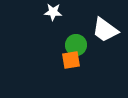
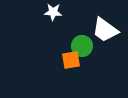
green circle: moved 6 px right, 1 px down
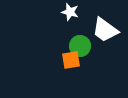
white star: moved 17 px right; rotated 12 degrees clockwise
green circle: moved 2 px left
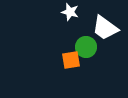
white trapezoid: moved 2 px up
green circle: moved 6 px right, 1 px down
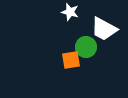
white trapezoid: moved 1 px left, 1 px down; rotated 8 degrees counterclockwise
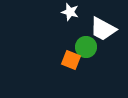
white trapezoid: moved 1 px left
orange square: rotated 30 degrees clockwise
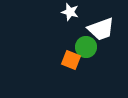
white trapezoid: moved 2 px left; rotated 48 degrees counterclockwise
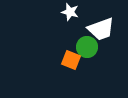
green circle: moved 1 px right
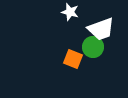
green circle: moved 6 px right
orange square: moved 2 px right, 1 px up
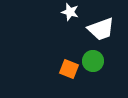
green circle: moved 14 px down
orange square: moved 4 px left, 10 px down
